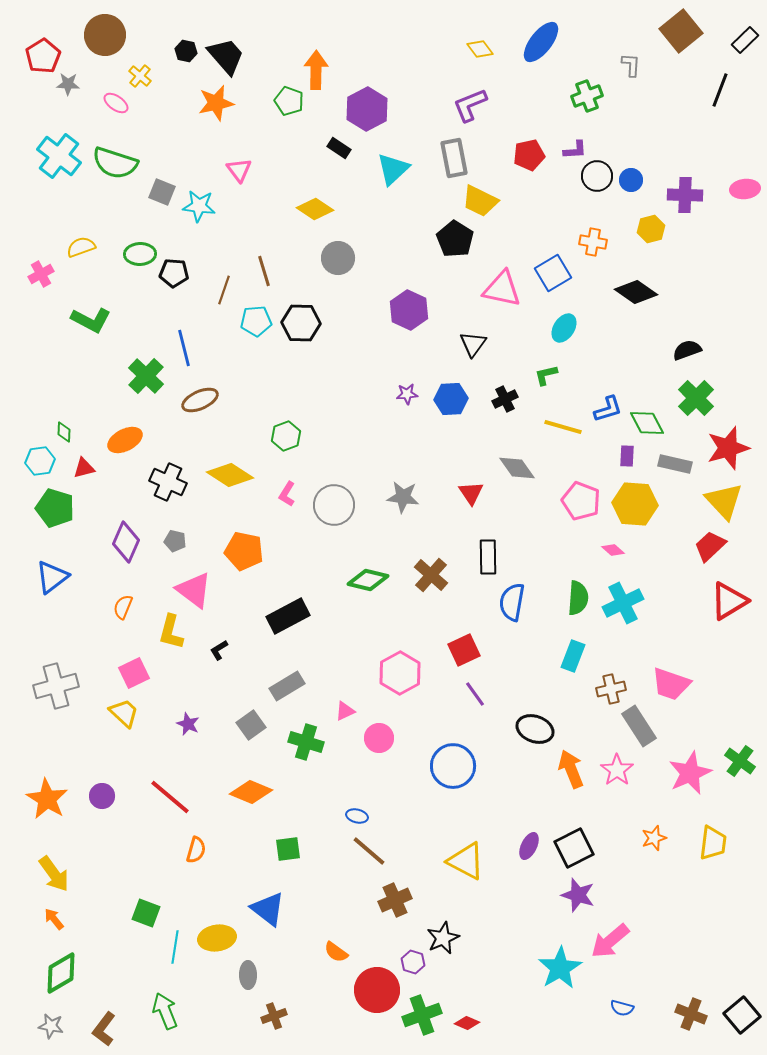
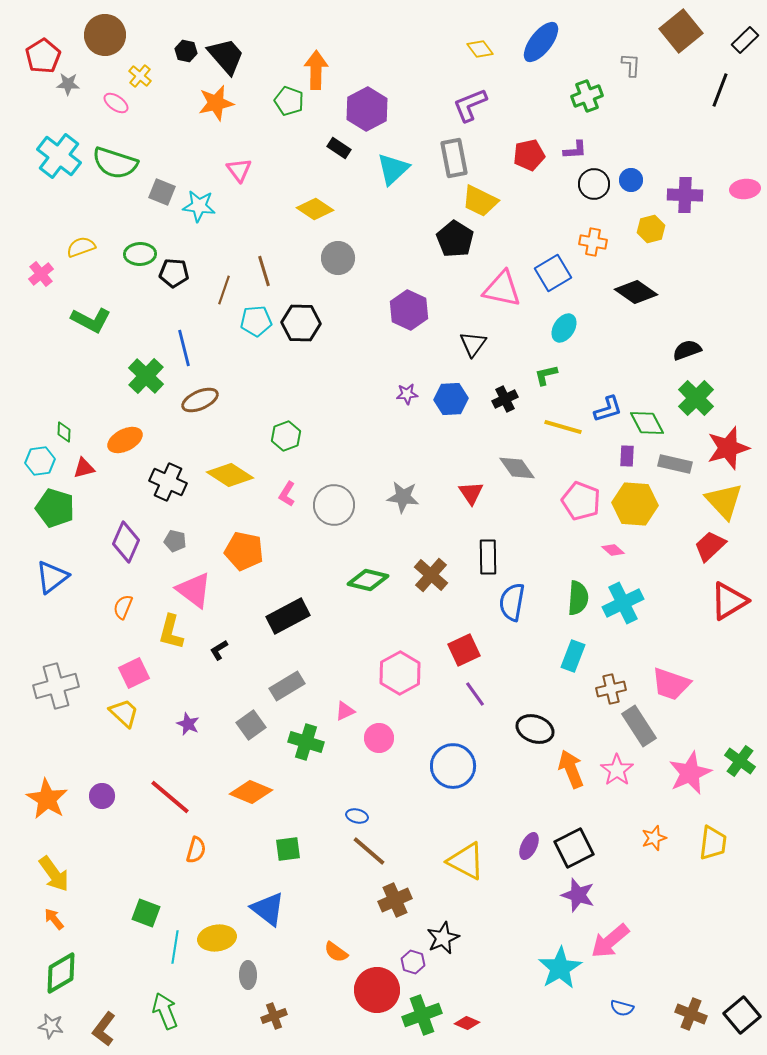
black circle at (597, 176): moved 3 px left, 8 px down
pink cross at (41, 274): rotated 10 degrees counterclockwise
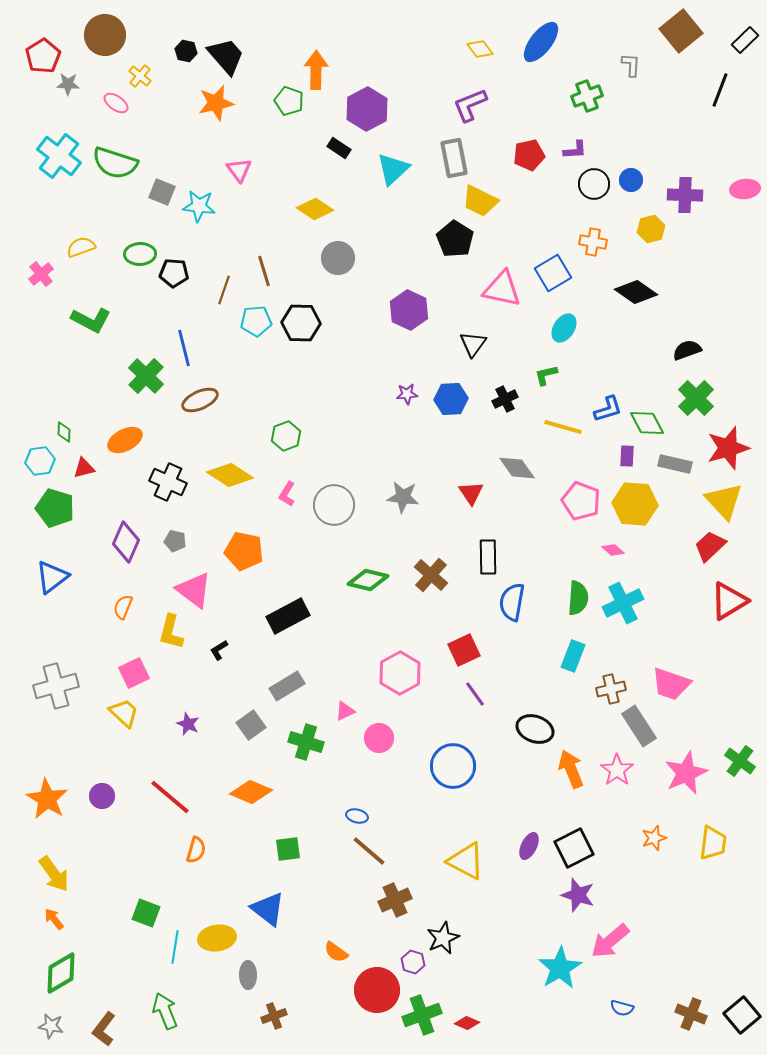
pink star at (690, 773): moved 4 px left
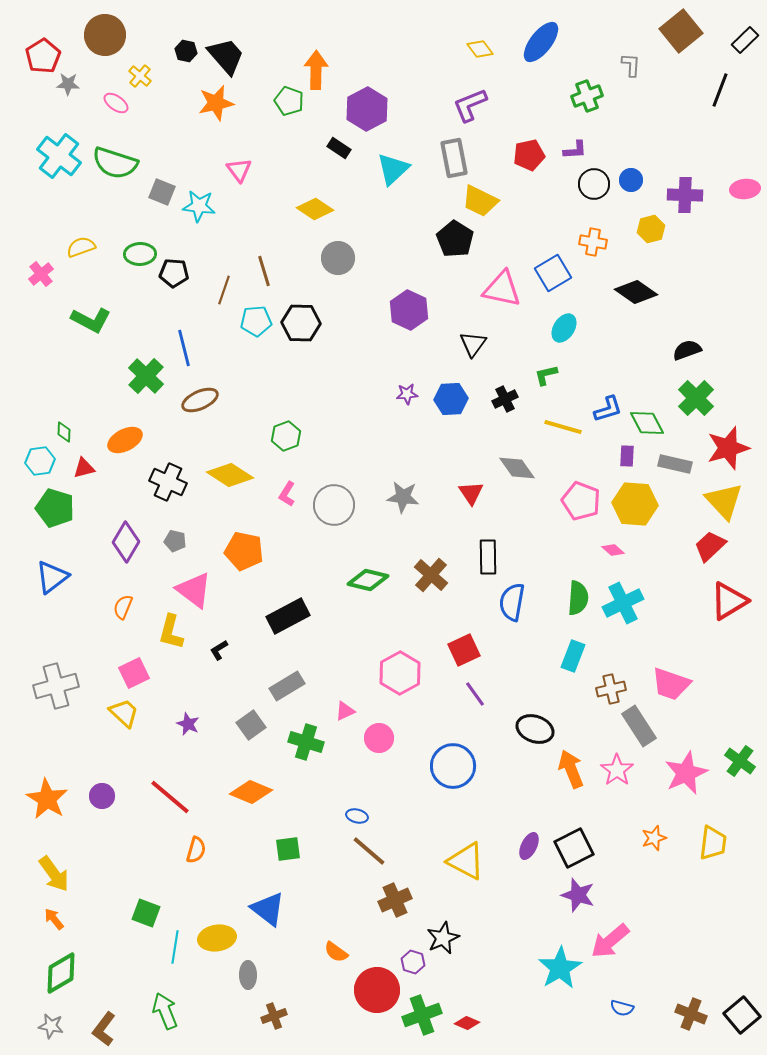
purple diamond at (126, 542): rotated 6 degrees clockwise
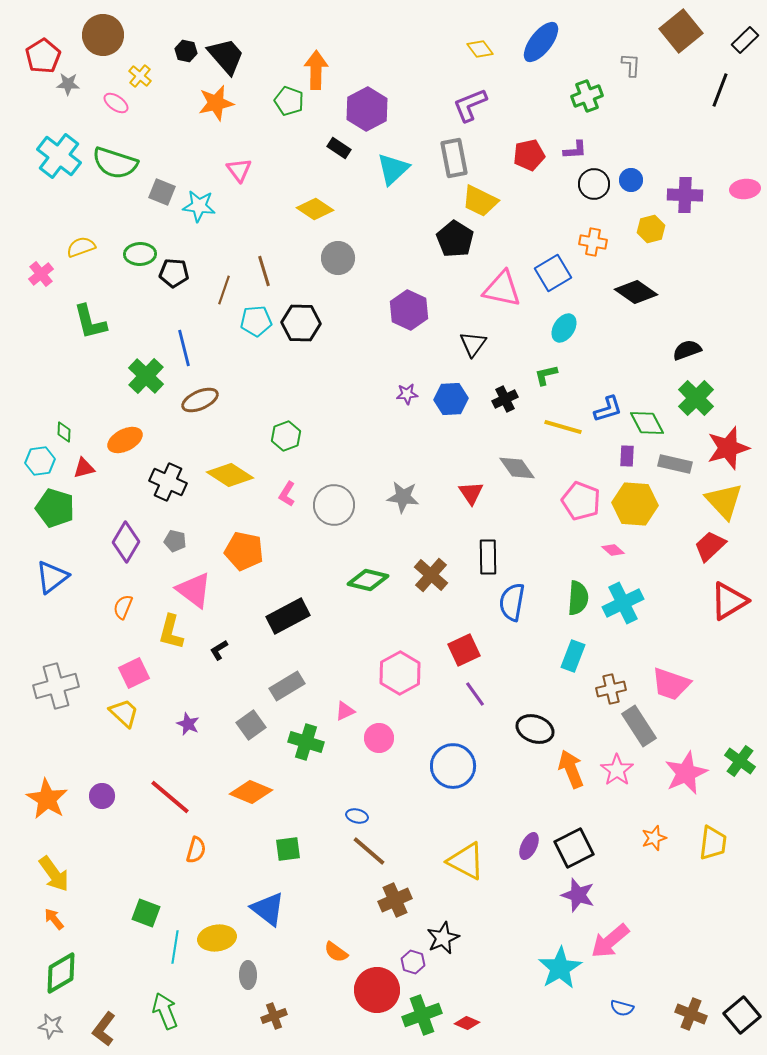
brown circle at (105, 35): moved 2 px left
green L-shape at (91, 320): moved 1 px left, 2 px down; rotated 48 degrees clockwise
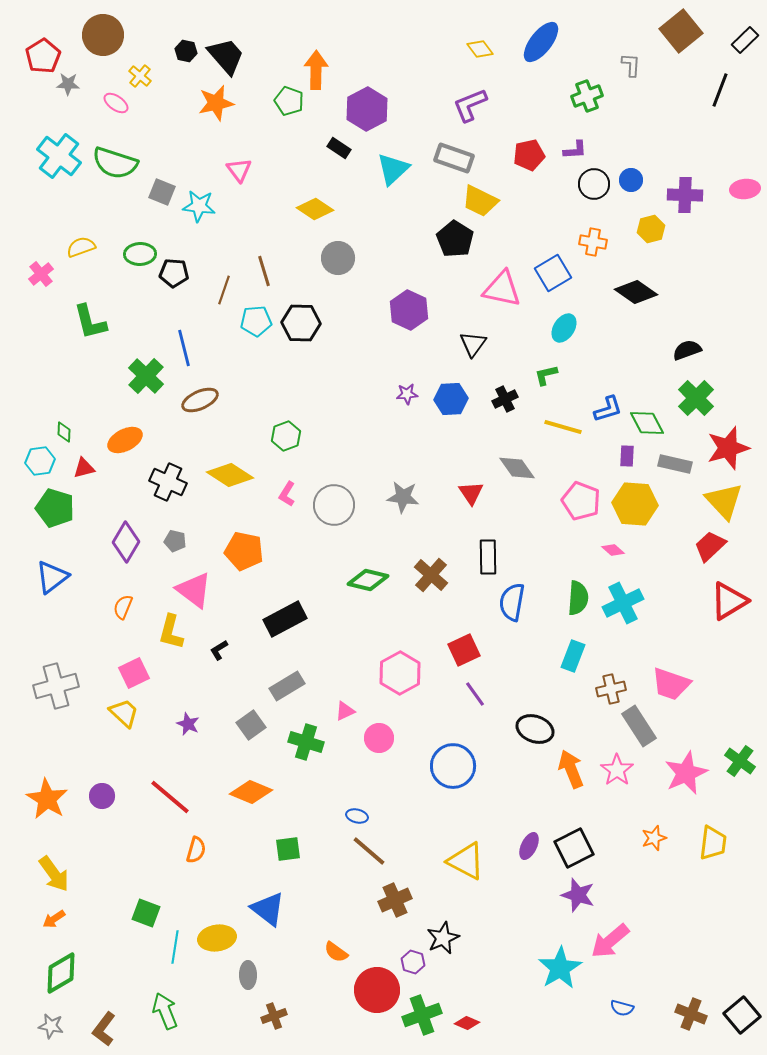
gray rectangle at (454, 158): rotated 60 degrees counterclockwise
black rectangle at (288, 616): moved 3 px left, 3 px down
orange arrow at (54, 919): rotated 85 degrees counterclockwise
